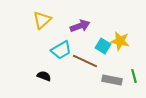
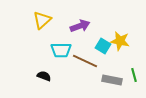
cyan trapezoid: rotated 30 degrees clockwise
green line: moved 1 px up
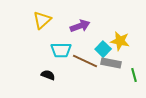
cyan square: moved 3 px down; rotated 14 degrees clockwise
black semicircle: moved 4 px right, 1 px up
gray rectangle: moved 1 px left, 17 px up
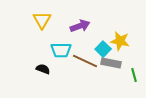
yellow triangle: rotated 18 degrees counterclockwise
black semicircle: moved 5 px left, 6 px up
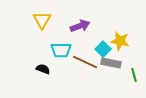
brown line: moved 1 px down
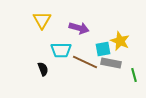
purple arrow: moved 1 px left, 2 px down; rotated 36 degrees clockwise
yellow star: rotated 12 degrees clockwise
cyan square: rotated 35 degrees clockwise
black semicircle: rotated 48 degrees clockwise
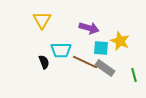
purple arrow: moved 10 px right
cyan square: moved 2 px left, 1 px up; rotated 14 degrees clockwise
gray rectangle: moved 6 px left, 5 px down; rotated 24 degrees clockwise
black semicircle: moved 1 px right, 7 px up
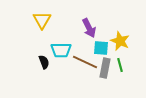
purple arrow: rotated 48 degrees clockwise
gray rectangle: rotated 66 degrees clockwise
green line: moved 14 px left, 10 px up
